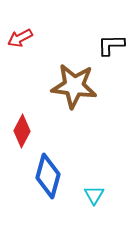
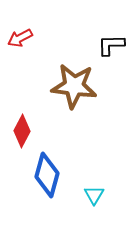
blue diamond: moved 1 px left, 1 px up
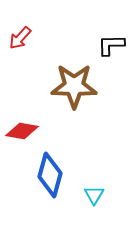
red arrow: rotated 20 degrees counterclockwise
brown star: rotated 6 degrees counterclockwise
red diamond: rotated 72 degrees clockwise
blue diamond: moved 3 px right
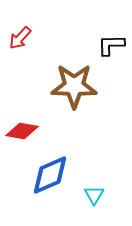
blue diamond: rotated 51 degrees clockwise
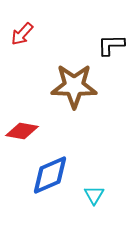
red arrow: moved 2 px right, 4 px up
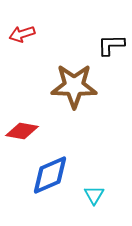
red arrow: rotated 30 degrees clockwise
